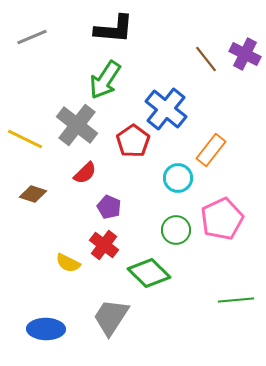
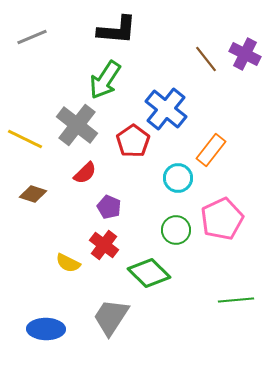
black L-shape: moved 3 px right, 1 px down
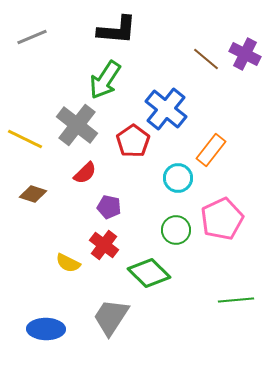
brown line: rotated 12 degrees counterclockwise
purple pentagon: rotated 10 degrees counterclockwise
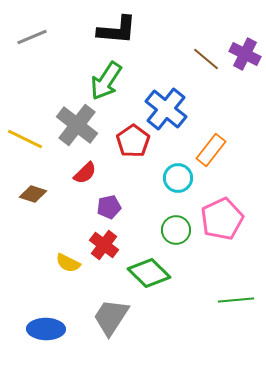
green arrow: moved 1 px right, 1 px down
purple pentagon: rotated 25 degrees counterclockwise
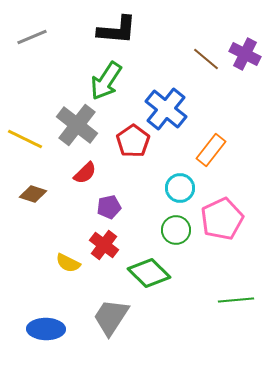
cyan circle: moved 2 px right, 10 px down
